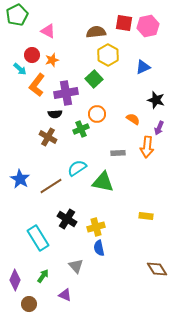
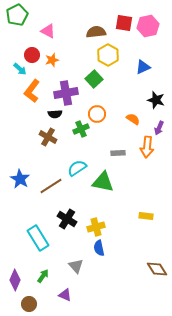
orange L-shape: moved 5 px left, 6 px down
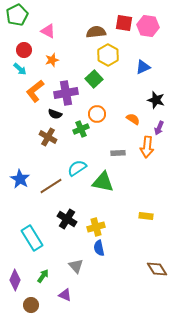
pink hexagon: rotated 20 degrees clockwise
red circle: moved 8 px left, 5 px up
orange L-shape: moved 3 px right; rotated 15 degrees clockwise
black semicircle: rotated 24 degrees clockwise
cyan rectangle: moved 6 px left
brown circle: moved 2 px right, 1 px down
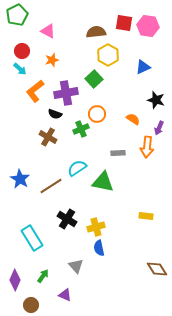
red circle: moved 2 px left, 1 px down
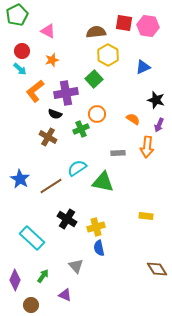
purple arrow: moved 3 px up
cyan rectangle: rotated 15 degrees counterclockwise
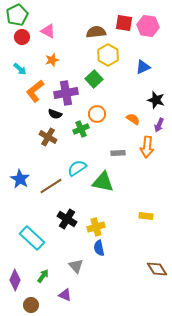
red circle: moved 14 px up
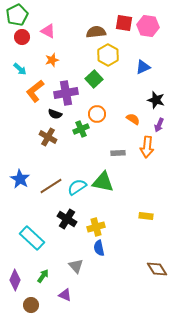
cyan semicircle: moved 19 px down
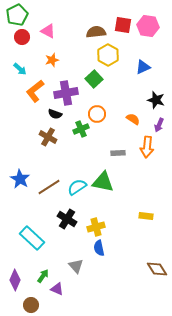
red square: moved 1 px left, 2 px down
brown line: moved 2 px left, 1 px down
purple triangle: moved 8 px left, 6 px up
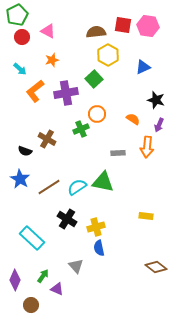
black semicircle: moved 30 px left, 37 px down
brown cross: moved 1 px left, 2 px down
brown diamond: moved 1 px left, 2 px up; rotated 20 degrees counterclockwise
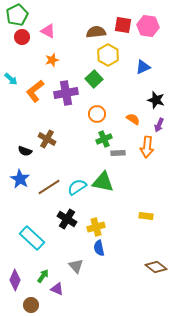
cyan arrow: moved 9 px left, 10 px down
green cross: moved 23 px right, 10 px down
